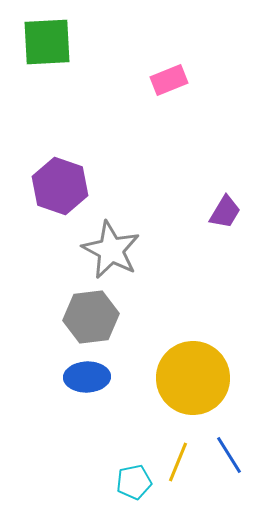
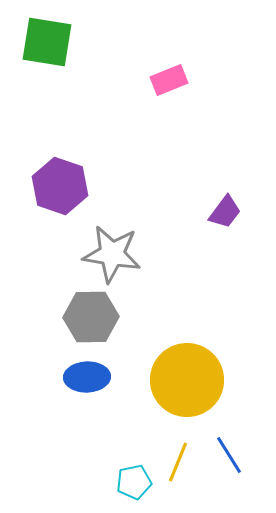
green square: rotated 12 degrees clockwise
purple trapezoid: rotated 6 degrees clockwise
gray star: moved 1 px right, 4 px down; rotated 18 degrees counterclockwise
gray hexagon: rotated 6 degrees clockwise
yellow circle: moved 6 px left, 2 px down
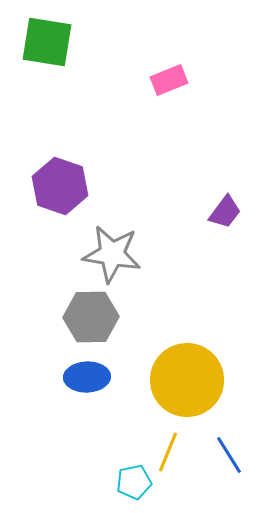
yellow line: moved 10 px left, 10 px up
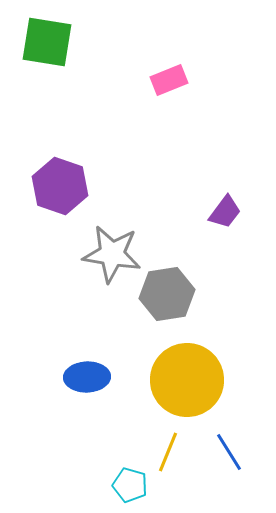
gray hexagon: moved 76 px right, 23 px up; rotated 8 degrees counterclockwise
blue line: moved 3 px up
cyan pentagon: moved 4 px left, 3 px down; rotated 28 degrees clockwise
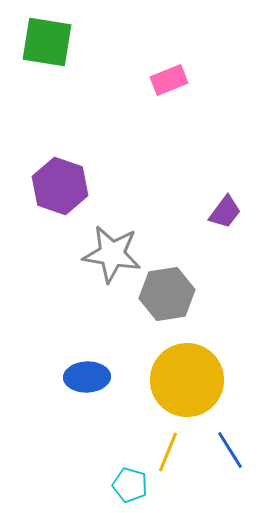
blue line: moved 1 px right, 2 px up
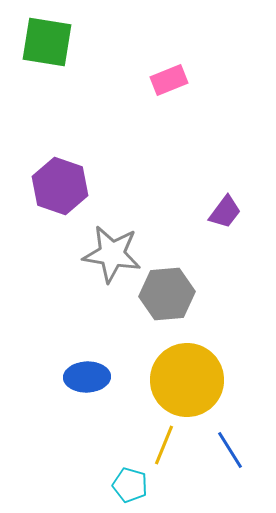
gray hexagon: rotated 4 degrees clockwise
yellow line: moved 4 px left, 7 px up
